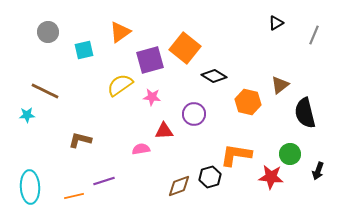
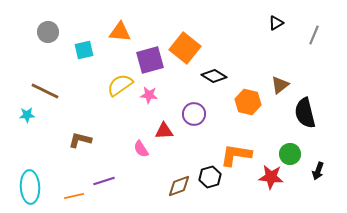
orange triangle: rotated 40 degrees clockwise
pink star: moved 3 px left, 2 px up
pink semicircle: rotated 114 degrees counterclockwise
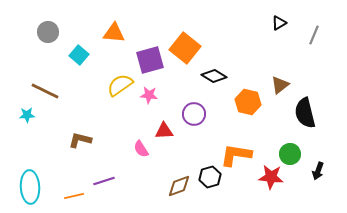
black triangle: moved 3 px right
orange triangle: moved 6 px left, 1 px down
cyan square: moved 5 px left, 5 px down; rotated 36 degrees counterclockwise
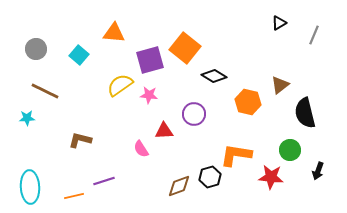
gray circle: moved 12 px left, 17 px down
cyan star: moved 3 px down
green circle: moved 4 px up
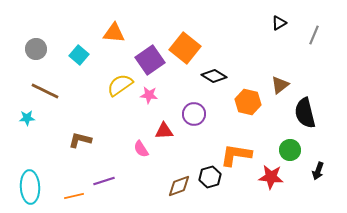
purple square: rotated 20 degrees counterclockwise
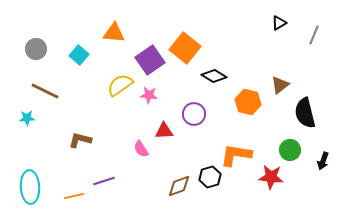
black arrow: moved 5 px right, 10 px up
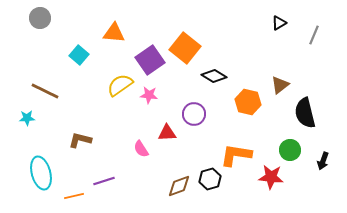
gray circle: moved 4 px right, 31 px up
red triangle: moved 3 px right, 2 px down
black hexagon: moved 2 px down
cyan ellipse: moved 11 px right, 14 px up; rotated 12 degrees counterclockwise
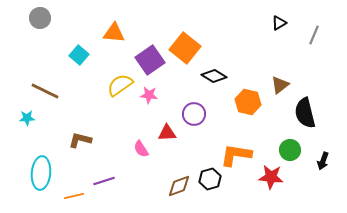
cyan ellipse: rotated 20 degrees clockwise
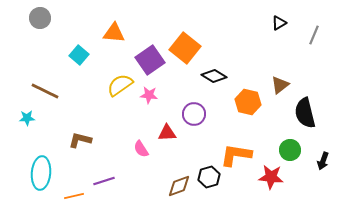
black hexagon: moved 1 px left, 2 px up
